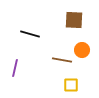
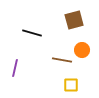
brown square: rotated 18 degrees counterclockwise
black line: moved 2 px right, 1 px up
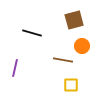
orange circle: moved 4 px up
brown line: moved 1 px right
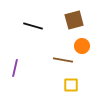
black line: moved 1 px right, 7 px up
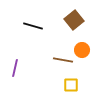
brown square: rotated 24 degrees counterclockwise
orange circle: moved 4 px down
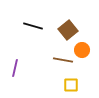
brown square: moved 6 px left, 10 px down
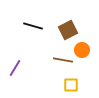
brown square: rotated 12 degrees clockwise
purple line: rotated 18 degrees clockwise
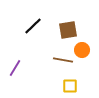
black line: rotated 60 degrees counterclockwise
brown square: rotated 18 degrees clockwise
yellow square: moved 1 px left, 1 px down
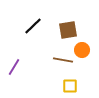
purple line: moved 1 px left, 1 px up
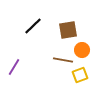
yellow square: moved 10 px right, 11 px up; rotated 21 degrees counterclockwise
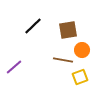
purple line: rotated 18 degrees clockwise
yellow square: moved 2 px down
